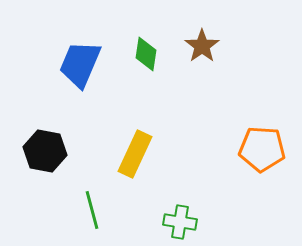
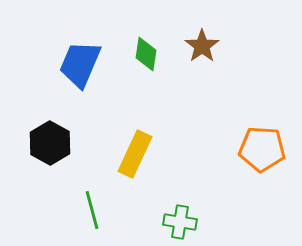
black hexagon: moved 5 px right, 8 px up; rotated 18 degrees clockwise
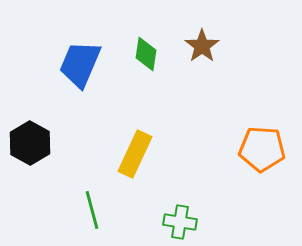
black hexagon: moved 20 px left
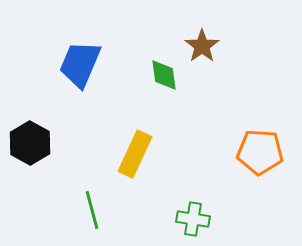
green diamond: moved 18 px right, 21 px down; rotated 16 degrees counterclockwise
orange pentagon: moved 2 px left, 3 px down
green cross: moved 13 px right, 3 px up
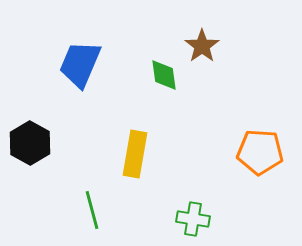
yellow rectangle: rotated 15 degrees counterclockwise
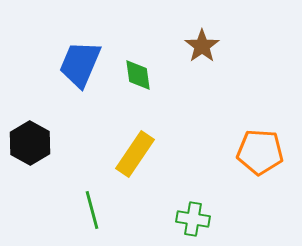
green diamond: moved 26 px left
yellow rectangle: rotated 24 degrees clockwise
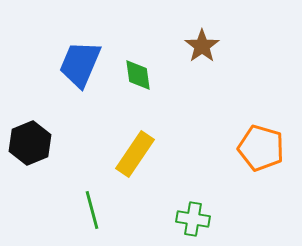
black hexagon: rotated 9 degrees clockwise
orange pentagon: moved 1 px right, 4 px up; rotated 12 degrees clockwise
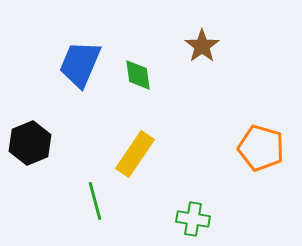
green line: moved 3 px right, 9 px up
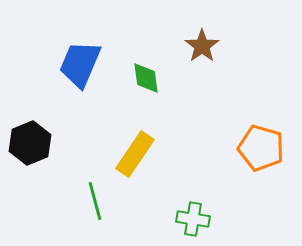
green diamond: moved 8 px right, 3 px down
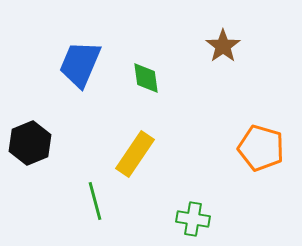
brown star: moved 21 px right
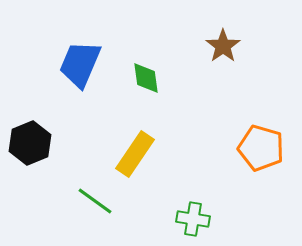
green line: rotated 39 degrees counterclockwise
